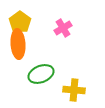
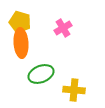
yellow pentagon: rotated 20 degrees counterclockwise
orange ellipse: moved 3 px right, 1 px up
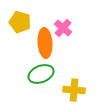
pink cross: rotated 18 degrees counterclockwise
orange ellipse: moved 24 px right
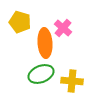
yellow cross: moved 2 px left, 9 px up
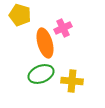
yellow pentagon: moved 7 px up
pink cross: rotated 24 degrees clockwise
orange ellipse: rotated 12 degrees counterclockwise
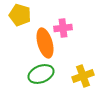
pink cross: rotated 18 degrees clockwise
yellow cross: moved 11 px right, 5 px up; rotated 25 degrees counterclockwise
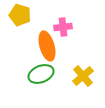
pink cross: moved 1 px up
orange ellipse: moved 2 px right, 3 px down
yellow cross: rotated 20 degrees counterclockwise
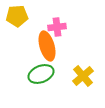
yellow pentagon: moved 3 px left, 1 px down; rotated 20 degrees counterclockwise
pink cross: moved 6 px left
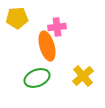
yellow pentagon: moved 2 px down
green ellipse: moved 4 px left, 4 px down
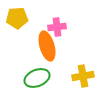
yellow cross: rotated 30 degrees clockwise
